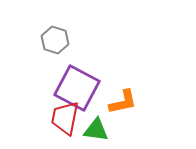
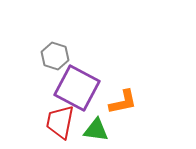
gray hexagon: moved 16 px down
red trapezoid: moved 5 px left, 4 px down
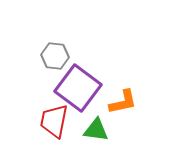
gray hexagon: rotated 12 degrees counterclockwise
purple square: moved 1 px right; rotated 9 degrees clockwise
red trapezoid: moved 6 px left, 1 px up
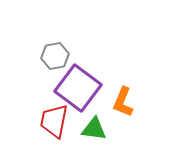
gray hexagon: rotated 16 degrees counterclockwise
orange L-shape: rotated 124 degrees clockwise
green triangle: moved 2 px left, 1 px up
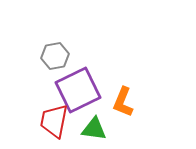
purple square: moved 2 px down; rotated 27 degrees clockwise
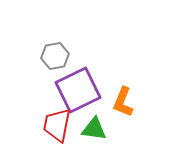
red trapezoid: moved 3 px right, 4 px down
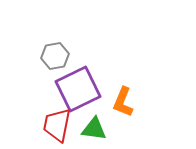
purple square: moved 1 px up
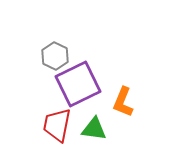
gray hexagon: rotated 24 degrees counterclockwise
purple square: moved 5 px up
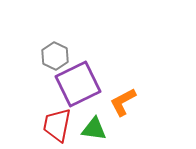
orange L-shape: rotated 40 degrees clockwise
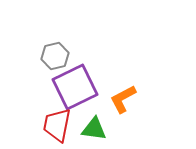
gray hexagon: rotated 20 degrees clockwise
purple square: moved 3 px left, 3 px down
orange L-shape: moved 3 px up
